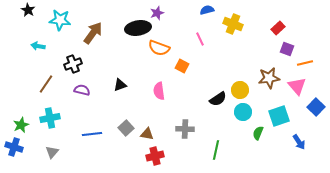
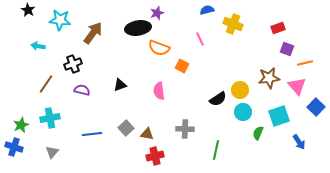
red rectangle: rotated 24 degrees clockwise
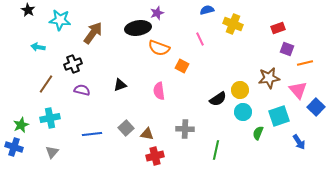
cyan arrow: moved 1 px down
pink triangle: moved 1 px right, 4 px down
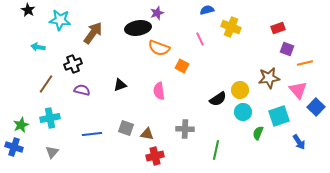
yellow cross: moved 2 px left, 3 px down
gray square: rotated 28 degrees counterclockwise
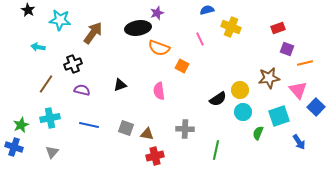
blue line: moved 3 px left, 9 px up; rotated 18 degrees clockwise
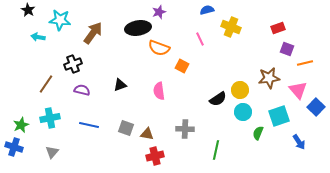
purple star: moved 2 px right, 1 px up
cyan arrow: moved 10 px up
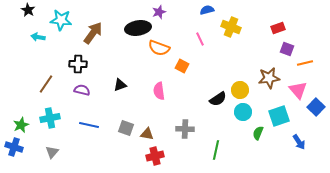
cyan star: moved 1 px right
black cross: moved 5 px right; rotated 24 degrees clockwise
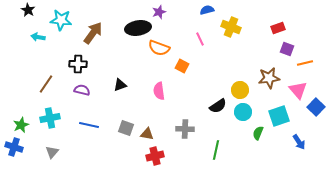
black semicircle: moved 7 px down
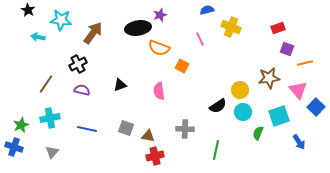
purple star: moved 1 px right, 3 px down
black cross: rotated 30 degrees counterclockwise
blue line: moved 2 px left, 4 px down
brown triangle: moved 1 px right, 2 px down
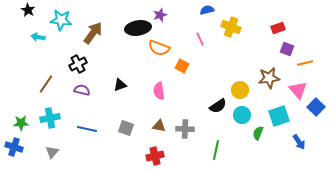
cyan circle: moved 1 px left, 3 px down
green star: moved 2 px up; rotated 21 degrees clockwise
brown triangle: moved 11 px right, 10 px up
